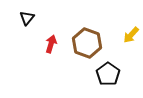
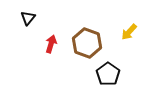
black triangle: moved 1 px right
yellow arrow: moved 2 px left, 3 px up
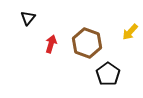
yellow arrow: moved 1 px right
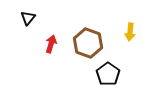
yellow arrow: rotated 36 degrees counterclockwise
brown hexagon: moved 1 px right
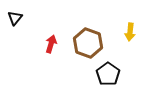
black triangle: moved 13 px left
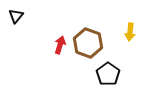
black triangle: moved 1 px right, 2 px up
red arrow: moved 9 px right, 1 px down
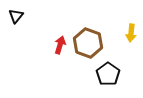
yellow arrow: moved 1 px right, 1 px down
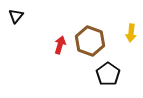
brown hexagon: moved 2 px right, 2 px up
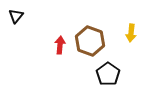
red arrow: rotated 12 degrees counterclockwise
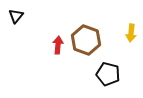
brown hexagon: moved 4 px left, 1 px up
red arrow: moved 2 px left
black pentagon: rotated 20 degrees counterclockwise
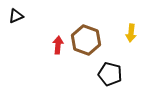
black triangle: rotated 28 degrees clockwise
black pentagon: moved 2 px right
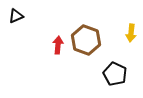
black pentagon: moved 5 px right; rotated 10 degrees clockwise
